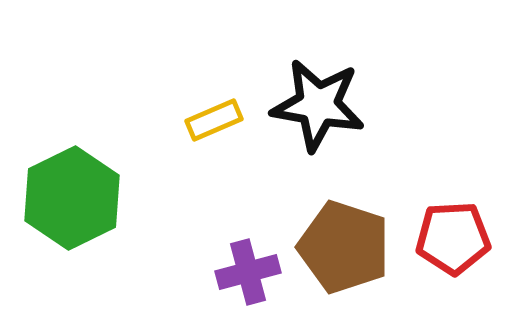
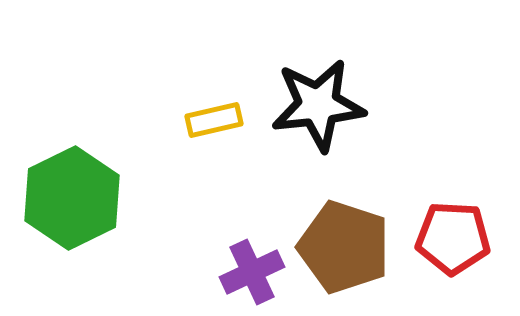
black star: rotated 16 degrees counterclockwise
yellow rectangle: rotated 10 degrees clockwise
red pentagon: rotated 6 degrees clockwise
purple cross: moved 4 px right; rotated 10 degrees counterclockwise
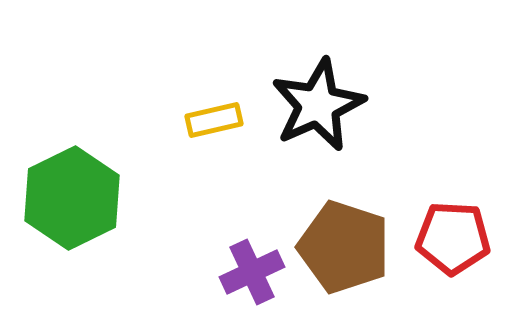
black star: rotated 18 degrees counterclockwise
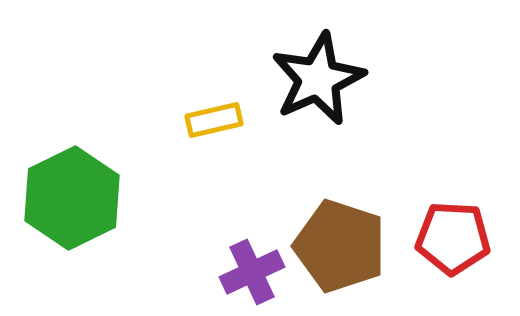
black star: moved 26 px up
brown pentagon: moved 4 px left, 1 px up
